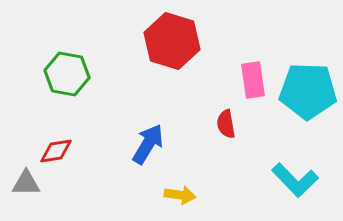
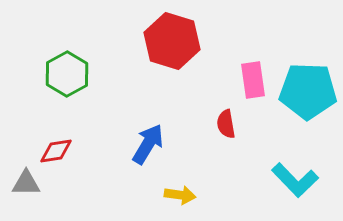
green hexagon: rotated 21 degrees clockwise
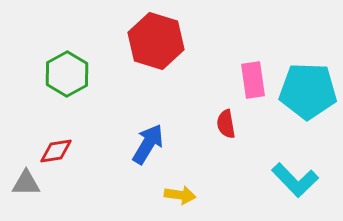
red hexagon: moved 16 px left
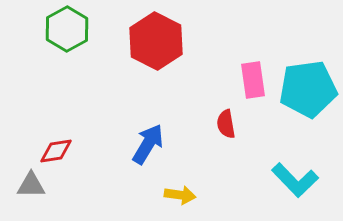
red hexagon: rotated 10 degrees clockwise
green hexagon: moved 45 px up
cyan pentagon: moved 2 px up; rotated 10 degrees counterclockwise
gray triangle: moved 5 px right, 2 px down
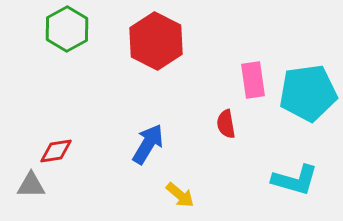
cyan pentagon: moved 4 px down
cyan L-shape: rotated 30 degrees counterclockwise
yellow arrow: rotated 32 degrees clockwise
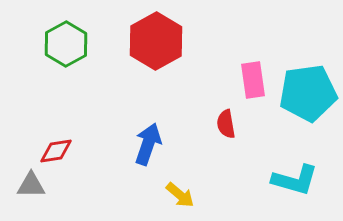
green hexagon: moved 1 px left, 15 px down
red hexagon: rotated 4 degrees clockwise
blue arrow: rotated 12 degrees counterclockwise
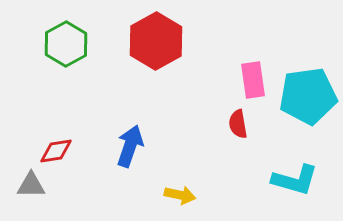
cyan pentagon: moved 3 px down
red semicircle: moved 12 px right
blue arrow: moved 18 px left, 2 px down
yellow arrow: rotated 28 degrees counterclockwise
